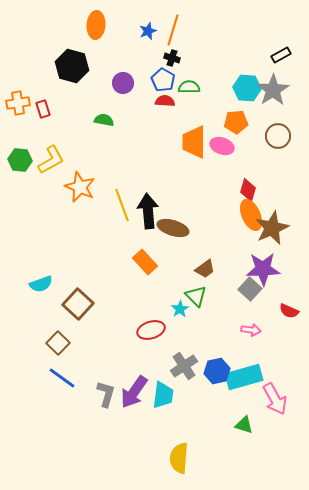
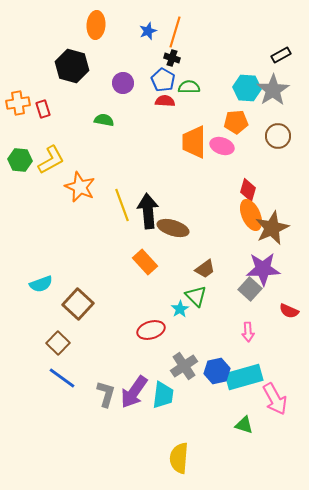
orange line at (173, 30): moved 2 px right, 2 px down
pink arrow at (251, 330): moved 3 px left, 2 px down; rotated 78 degrees clockwise
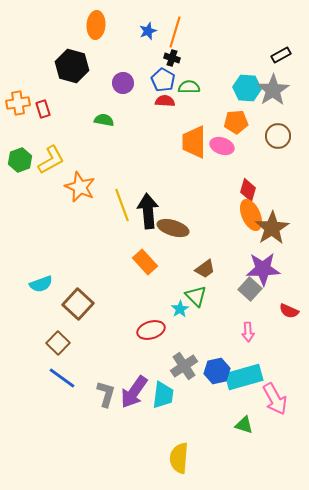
green hexagon at (20, 160): rotated 25 degrees counterclockwise
brown star at (272, 228): rotated 8 degrees counterclockwise
